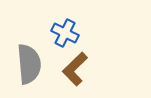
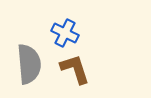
brown L-shape: rotated 116 degrees clockwise
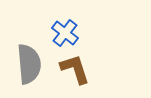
blue cross: rotated 12 degrees clockwise
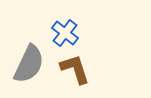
gray semicircle: rotated 30 degrees clockwise
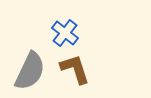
gray semicircle: moved 1 px right, 7 px down
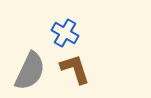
blue cross: rotated 8 degrees counterclockwise
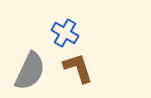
brown L-shape: moved 3 px right, 1 px up
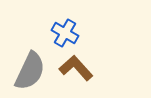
brown L-shape: moved 2 px left; rotated 24 degrees counterclockwise
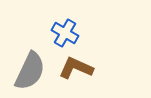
brown L-shape: rotated 24 degrees counterclockwise
